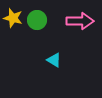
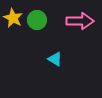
yellow star: rotated 12 degrees clockwise
cyan triangle: moved 1 px right, 1 px up
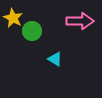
green circle: moved 5 px left, 11 px down
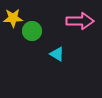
yellow star: rotated 30 degrees counterclockwise
cyan triangle: moved 2 px right, 5 px up
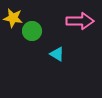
yellow star: rotated 12 degrees clockwise
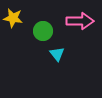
green circle: moved 11 px right
cyan triangle: rotated 21 degrees clockwise
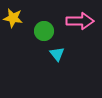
green circle: moved 1 px right
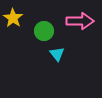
yellow star: rotated 24 degrees clockwise
